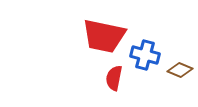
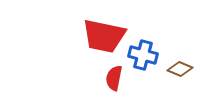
blue cross: moved 2 px left
brown diamond: moved 1 px up
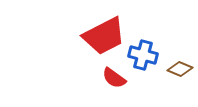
red trapezoid: rotated 39 degrees counterclockwise
red semicircle: rotated 65 degrees counterclockwise
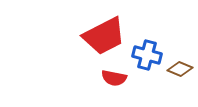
blue cross: moved 4 px right
red semicircle: rotated 25 degrees counterclockwise
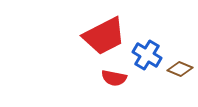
blue cross: rotated 16 degrees clockwise
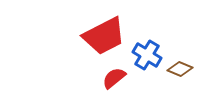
red semicircle: rotated 130 degrees clockwise
